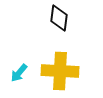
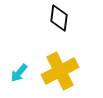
yellow cross: rotated 30 degrees counterclockwise
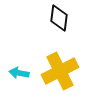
cyan arrow: rotated 60 degrees clockwise
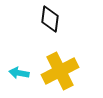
black diamond: moved 9 px left, 1 px down
